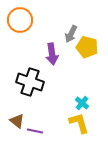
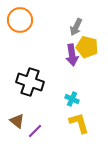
gray arrow: moved 5 px right, 7 px up
purple arrow: moved 20 px right, 1 px down
cyan cross: moved 10 px left, 4 px up; rotated 16 degrees counterclockwise
purple line: rotated 56 degrees counterclockwise
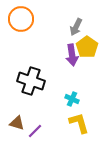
orange circle: moved 1 px right, 1 px up
yellow pentagon: rotated 20 degrees clockwise
black cross: moved 1 px right, 1 px up
brown triangle: moved 2 px down; rotated 21 degrees counterclockwise
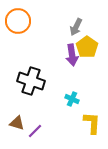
orange circle: moved 3 px left, 2 px down
yellow L-shape: moved 13 px right; rotated 20 degrees clockwise
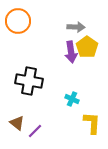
gray arrow: rotated 114 degrees counterclockwise
purple arrow: moved 1 px left, 3 px up
black cross: moved 2 px left; rotated 8 degrees counterclockwise
brown triangle: rotated 21 degrees clockwise
